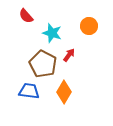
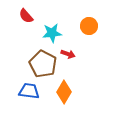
cyan star: rotated 24 degrees counterclockwise
red arrow: moved 1 px left, 1 px up; rotated 72 degrees clockwise
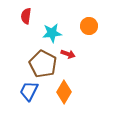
red semicircle: rotated 49 degrees clockwise
blue trapezoid: rotated 70 degrees counterclockwise
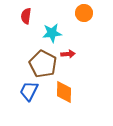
orange circle: moved 5 px left, 13 px up
red arrow: rotated 24 degrees counterclockwise
orange diamond: rotated 30 degrees counterclockwise
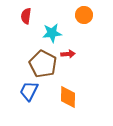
orange circle: moved 2 px down
orange diamond: moved 4 px right, 5 px down
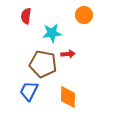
brown pentagon: rotated 16 degrees counterclockwise
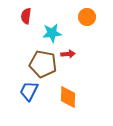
orange circle: moved 3 px right, 2 px down
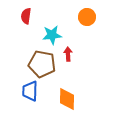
cyan star: moved 2 px down
red arrow: rotated 88 degrees counterclockwise
brown pentagon: moved 1 px left
blue trapezoid: moved 1 px right; rotated 25 degrees counterclockwise
orange diamond: moved 1 px left, 2 px down
